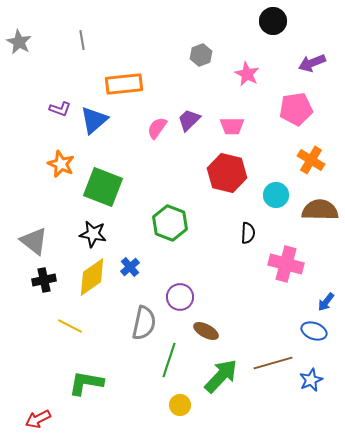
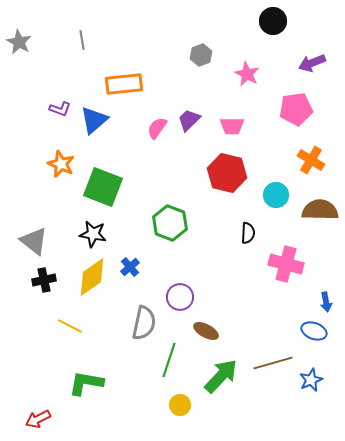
blue arrow: rotated 48 degrees counterclockwise
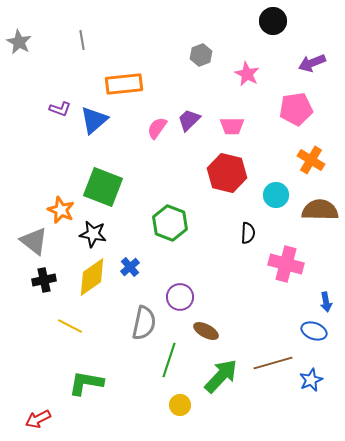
orange star: moved 46 px down
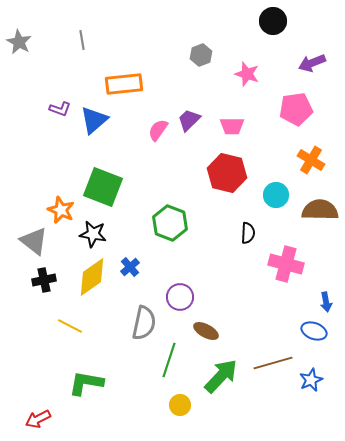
pink star: rotated 10 degrees counterclockwise
pink semicircle: moved 1 px right, 2 px down
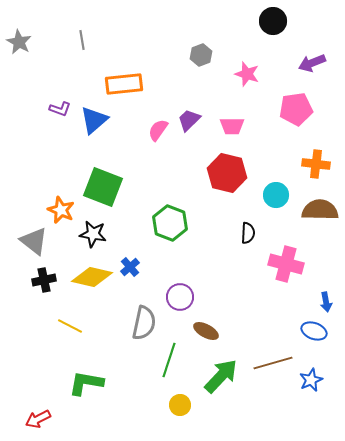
orange cross: moved 5 px right, 4 px down; rotated 24 degrees counterclockwise
yellow diamond: rotated 48 degrees clockwise
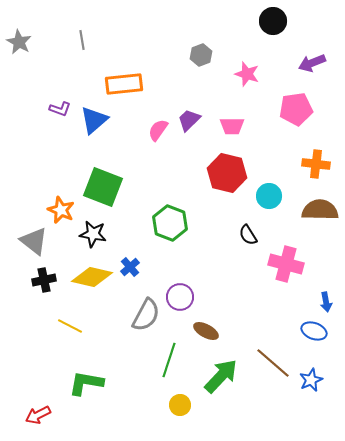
cyan circle: moved 7 px left, 1 px down
black semicircle: moved 2 px down; rotated 145 degrees clockwise
gray semicircle: moved 2 px right, 8 px up; rotated 16 degrees clockwise
brown line: rotated 57 degrees clockwise
red arrow: moved 4 px up
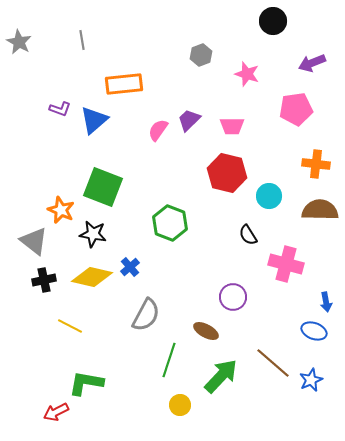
purple circle: moved 53 px right
red arrow: moved 18 px right, 3 px up
